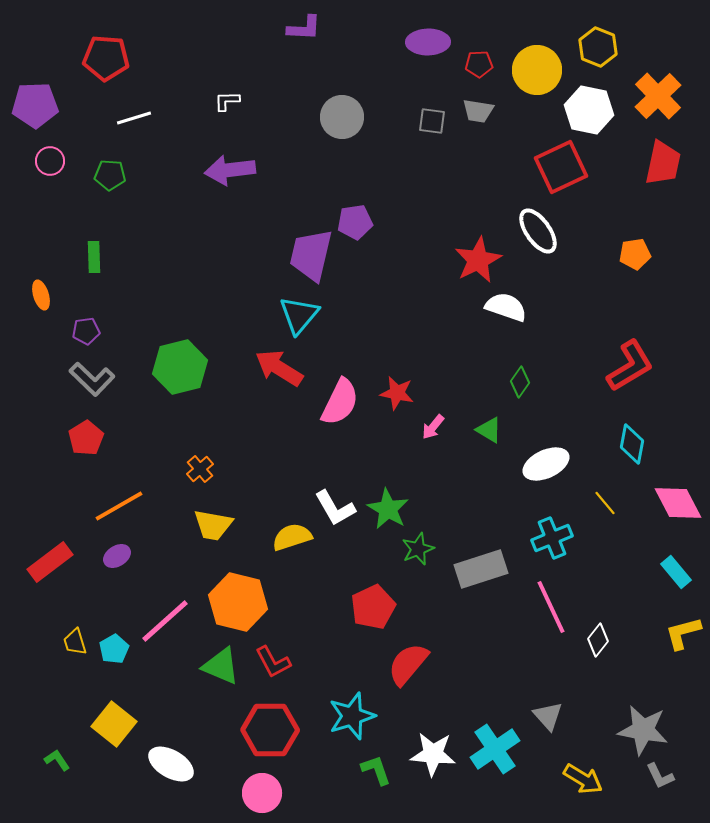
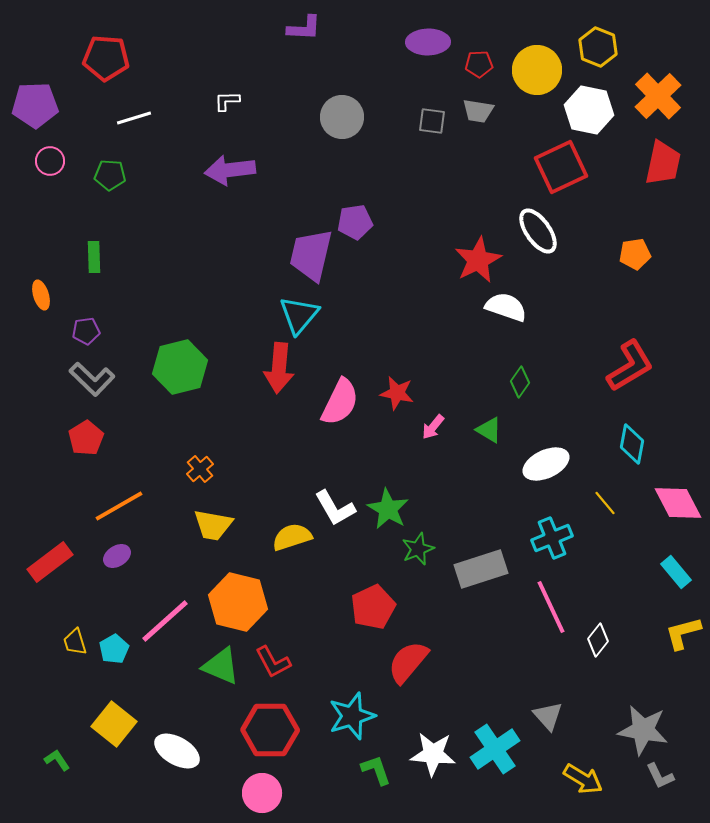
red arrow at (279, 368): rotated 117 degrees counterclockwise
red semicircle at (408, 664): moved 2 px up
white ellipse at (171, 764): moved 6 px right, 13 px up
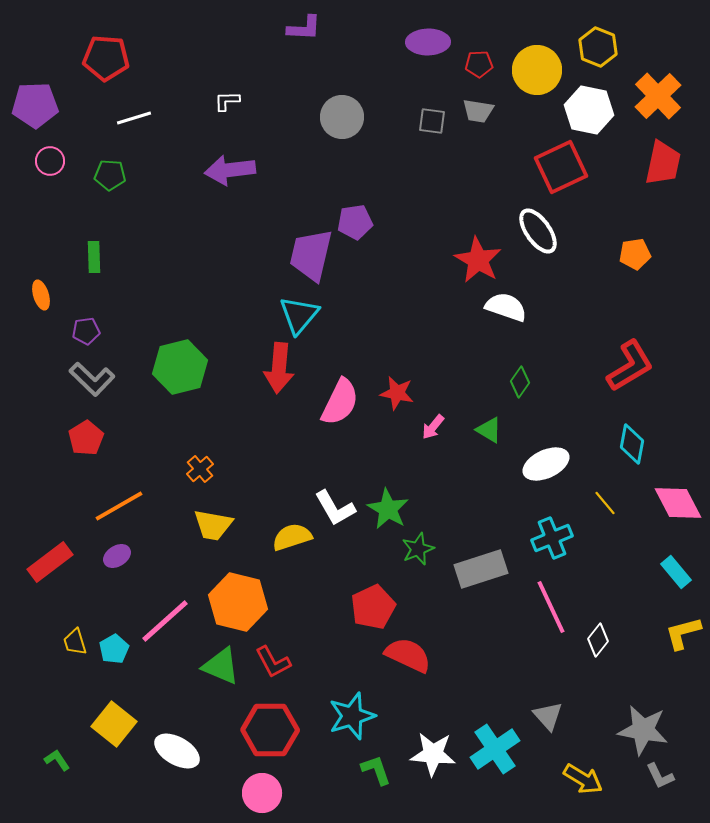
red star at (478, 260): rotated 15 degrees counterclockwise
red semicircle at (408, 662): moved 7 px up; rotated 75 degrees clockwise
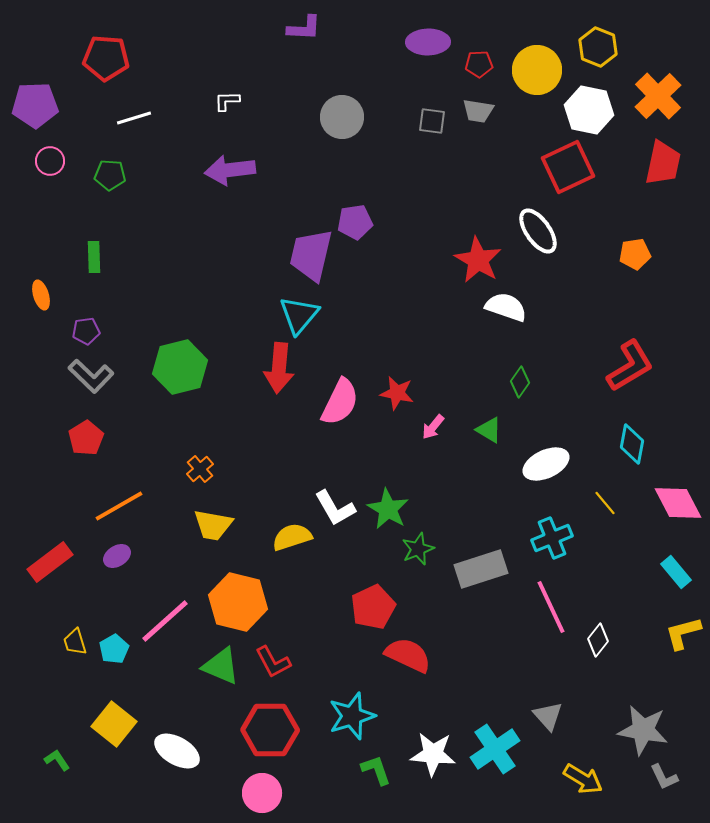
red square at (561, 167): moved 7 px right
gray L-shape at (92, 379): moved 1 px left, 3 px up
gray L-shape at (660, 776): moved 4 px right, 1 px down
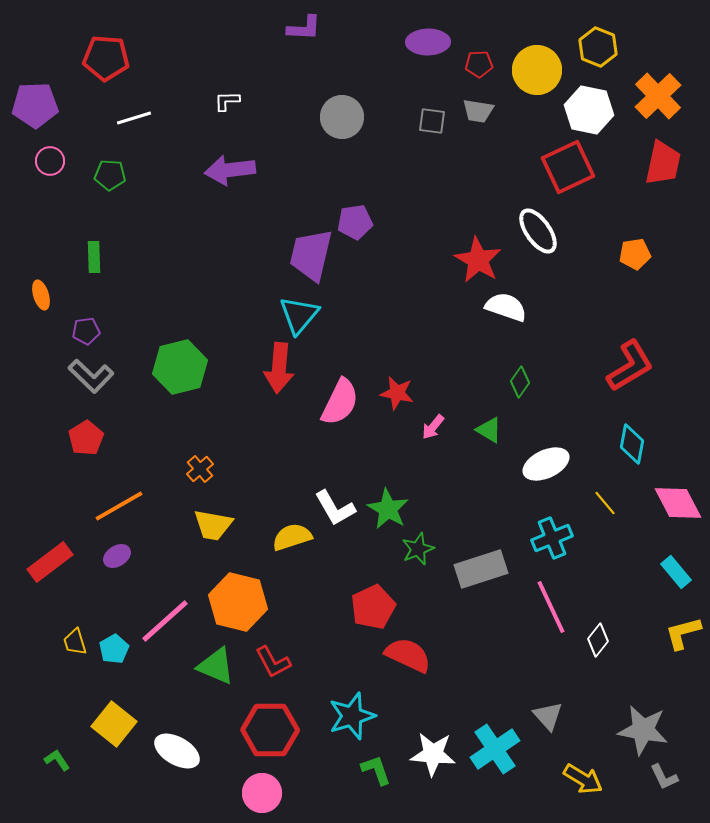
green triangle at (221, 666): moved 5 px left
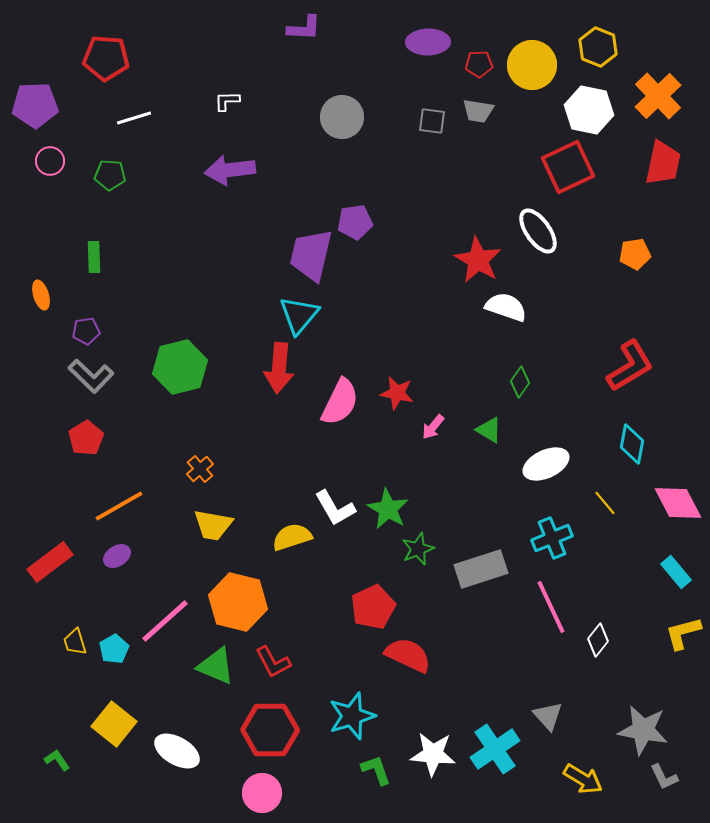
yellow circle at (537, 70): moved 5 px left, 5 px up
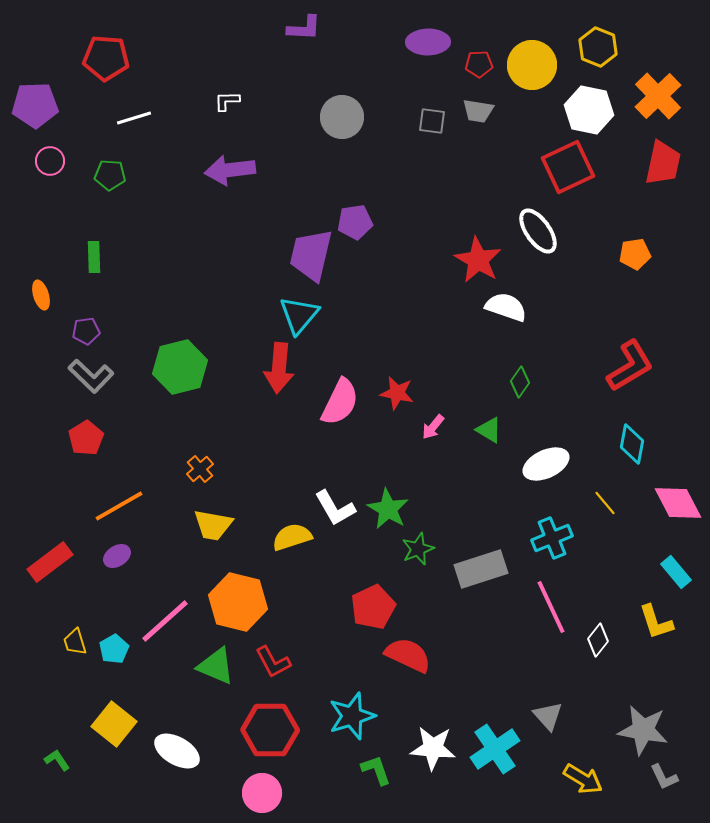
yellow L-shape at (683, 633): moved 27 px left, 11 px up; rotated 93 degrees counterclockwise
white star at (433, 754): moved 6 px up
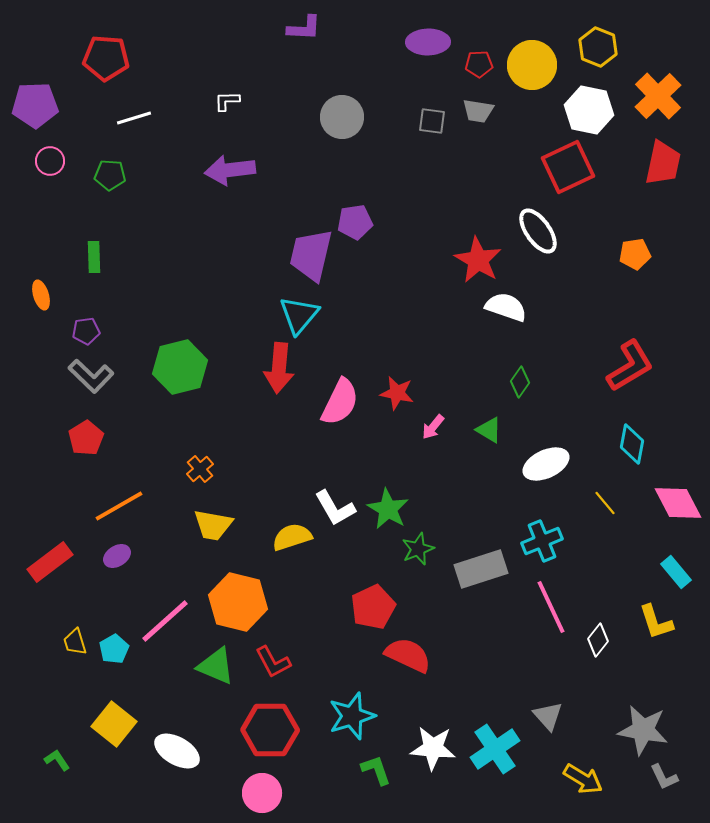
cyan cross at (552, 538): moved 10 px left, 3 px down
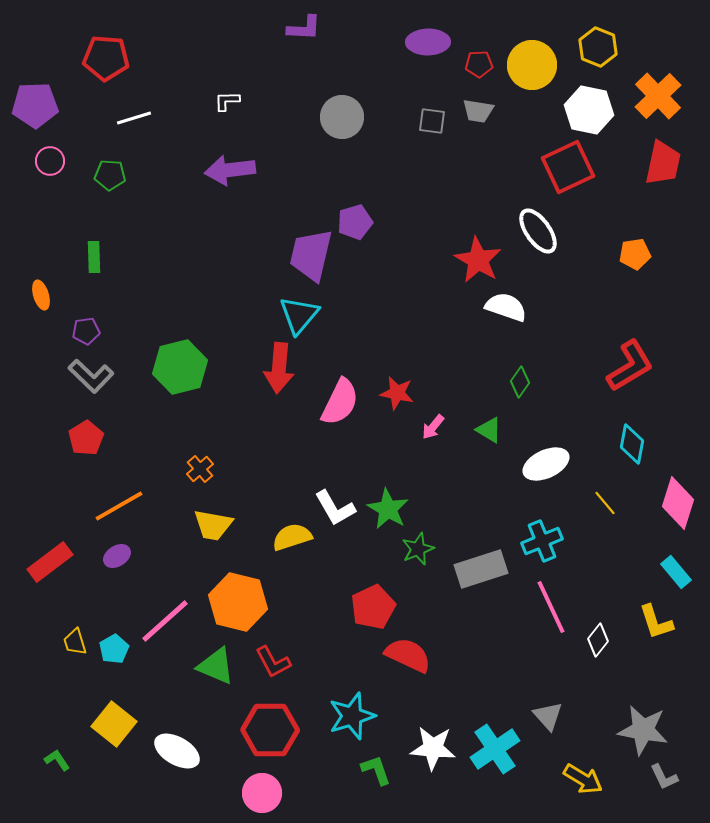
purple pentagon at (355, 222): rotated 8 degrees counterclockwise
pink diamond at (678, 503): rotated 45 degrees clockwise
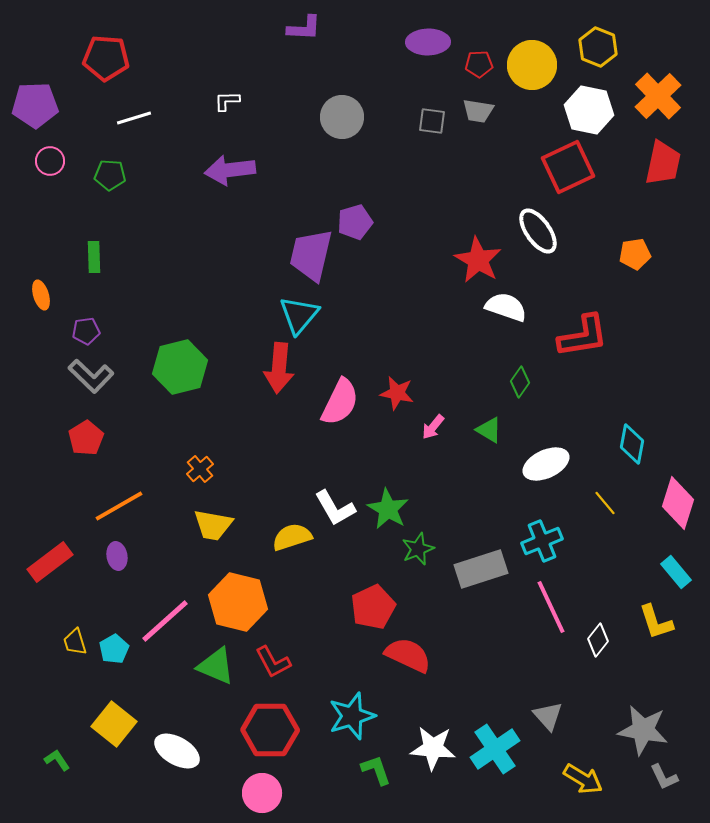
red L-shape at (630, 366): moved 47 px left, 30 px up; rotated 22 degrees clockwise
purple ellipse at (117, 556): rotated 68 degrees counterclockwise
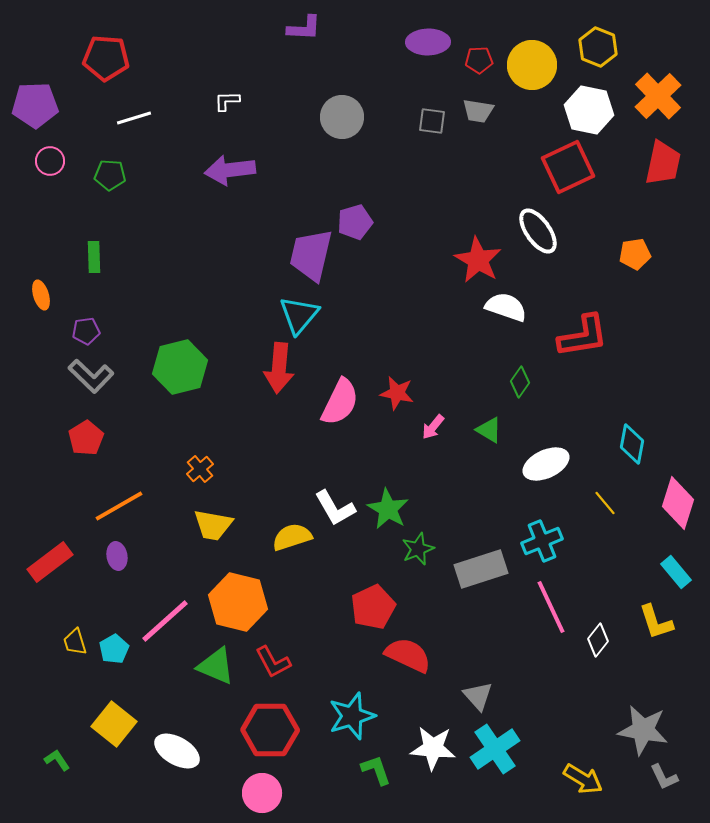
red pentagon at (479, 64): moved 4 px up
gray triangle at (548, 716): moved 70 px left, 20 px up
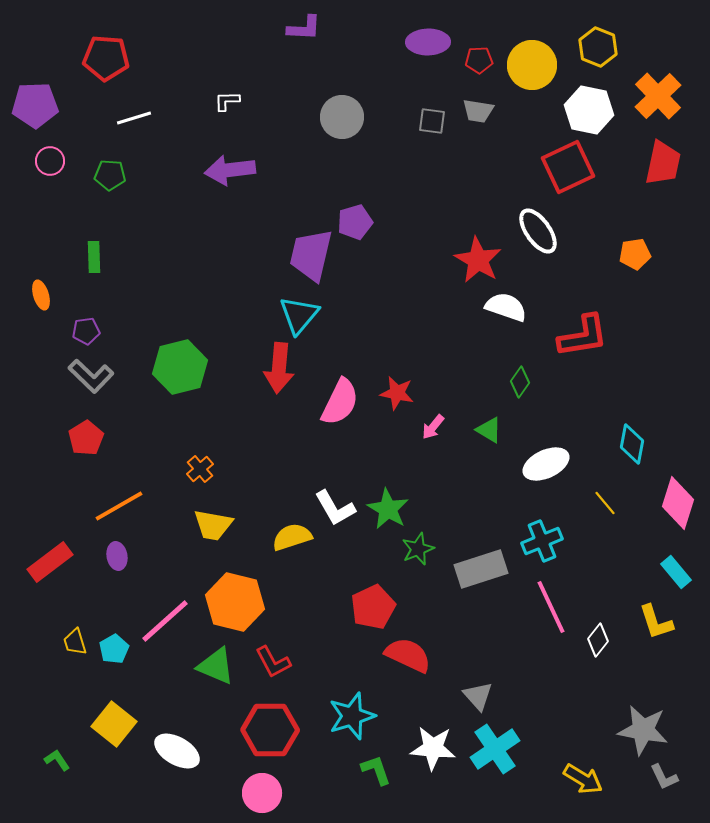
orange hexagon at (238, 602): moved 3 px left
